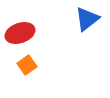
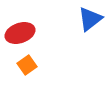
blue triangle: moved 3 px right
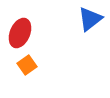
red ellipse: rotated 48 degrees counterclockwise
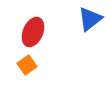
red ellipse: moved 13 px right, 1 px up
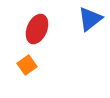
red ellipse: moved 4 px right, 3 px up
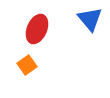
blue triangle: rotated 32 degrees counterclockwise
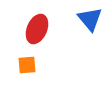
orange square: rotated 30 degrees clockwise
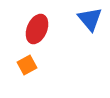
orange square: rotated 24 degrees counterclockwise
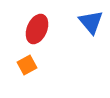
blue triangle: moved 1 px right, 3 px down
